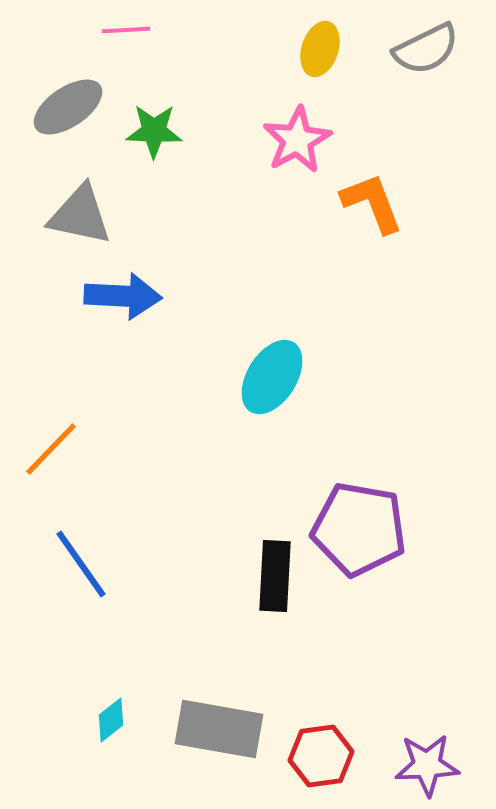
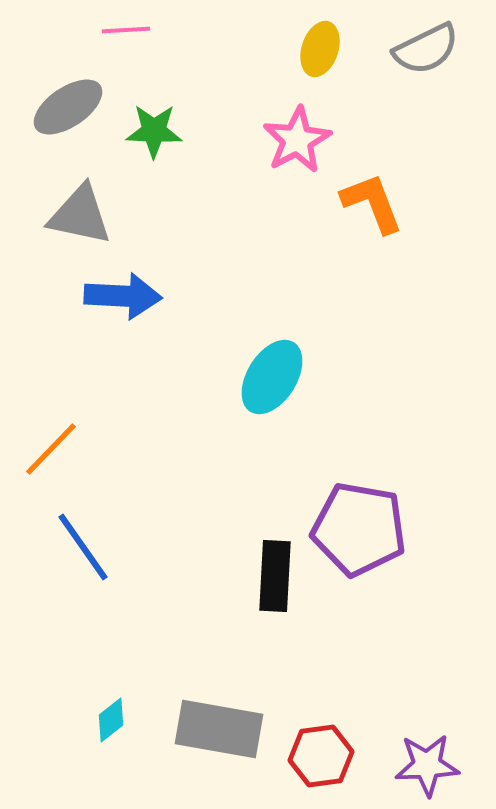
blue line: moved 2 px right, 17 px up
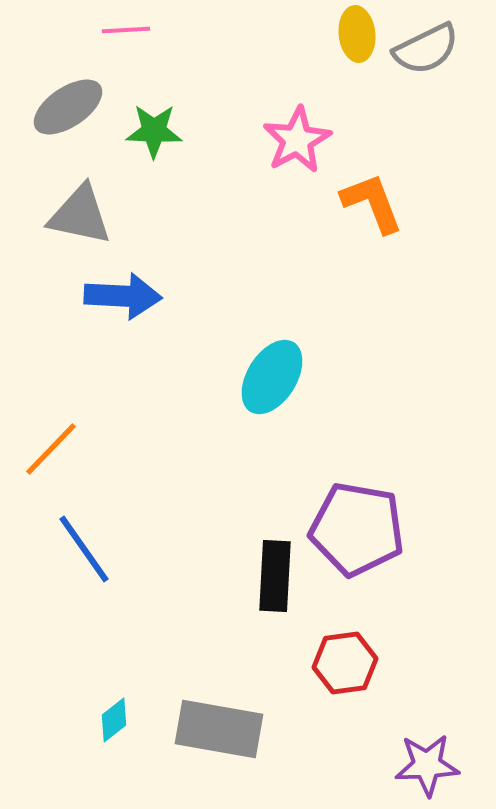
yellow ellipse: moved 37 px right, 15 px up; rotated 24 degrees counterclockwise
purple pentagon: moved 2 px left
blue line: moved 1 px right, 2 px down
cyan diamond: moved 3 px right
red hexagon: moved 24 px right, 93 px up
